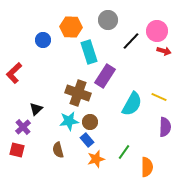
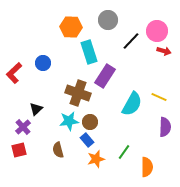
blue circle: moved 23 px down
red square: moved 2 px right; rotated 28 degrees counterclockwise
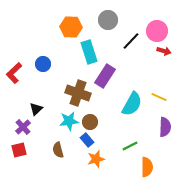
blue circle: moved 1 px down
green line: moved 6 px right, 6 px up; rotated 28 degrees clockwise
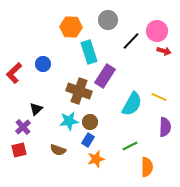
brown cross: moved 1 px right, 2 px up
blue rectangle: moved 1 px right; rotated 72 degrees clockwise
brown semicircle: rotated 56 degrees counterclockwise
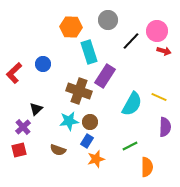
blue rectangle: moved 1 px left, 1 px down
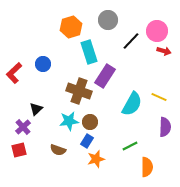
orange hexagon: rotated 20 degrees counterclockwise
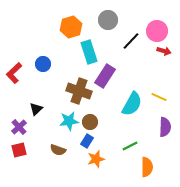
purple cross: moved 4 px left
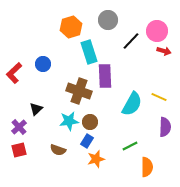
purple rectangle: rotated 35 degrees counterclockwise
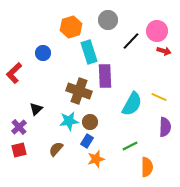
blue circle: moved 11 px up
brown semicircle: moved 2 px left, 1 px up; rotated 112 degrees clockwise
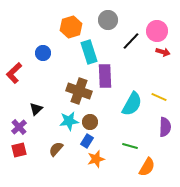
red arrow: moved 1 px left, 1 px down
green line: rotated 42 degrees clockwise
orange semicircle: rotated 30 degrees clockwise
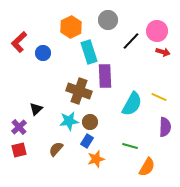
orange hexagon: rotated 10 degrees counterclockwise
red L-shape: moved 5 px right, 31 px up
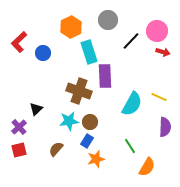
green line: rotated 42 degrees clockwise
